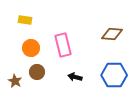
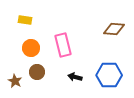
brown diamond: moved 2 px right, 5 px up
blue hexagon: moved 5 px left
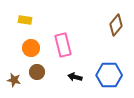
brown diamond: moved 2 px right, 4 px up; rotated 55 degrees counterclockwise
brown star: moved 1 px left, 1 px up; rotated 16 degrees counterclockwise
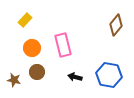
yellow rectangle: rotated 56 degrees counterclockwise
orange circle: moved 1 px right
blue hexagon: rotated 10 degrees clockwise
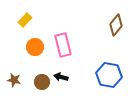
orange circle: moved 3 px right, 1 px up
brown circle: moved 5 px right, 10 px down
black arrow: moved 14 px left
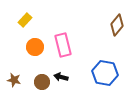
brown diamond: moved 1 px right
blue hexagon: moved 4 px left, 2 px up
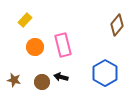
blue hexagon: rotated 20 degrees clockwise
